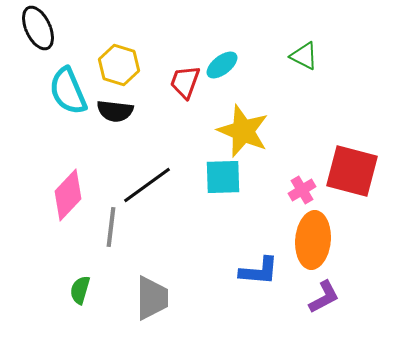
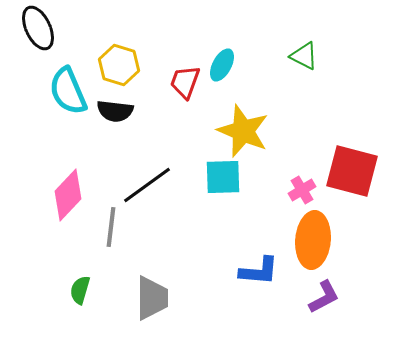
cyan ellipse: rotated 24 degrees counterclockwise
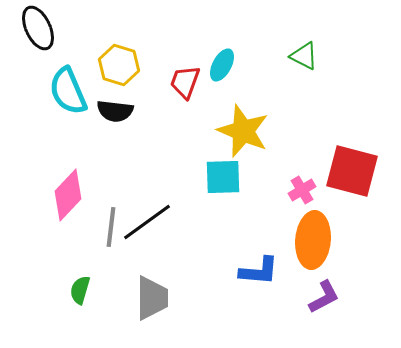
black line: moved 37 px down
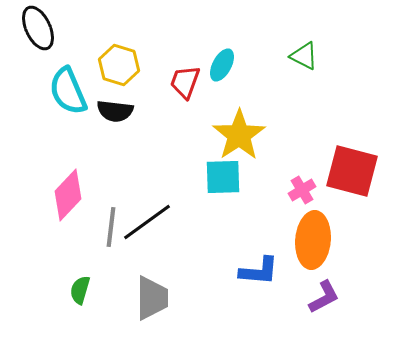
yellow star: moved 4 px left, 4 px down; rotated 16 degrees clockwise
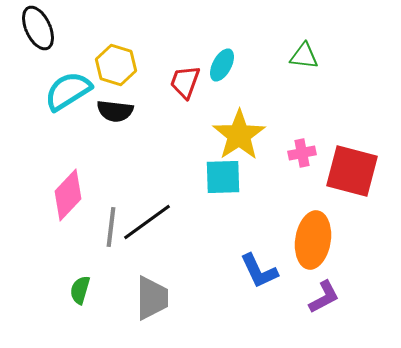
green triangle: rotated 20 degrees counterclockwise
yellow hexagon: moved 3 px left
cyan semicircle: rotated 81 degrees clockwise
pink cross: moved 37 px up; rotated 20 degrees clockwise
orange ellipse: rotated 4 degrees clockwise
blue L-shape: rotated 60 degrees clockwise
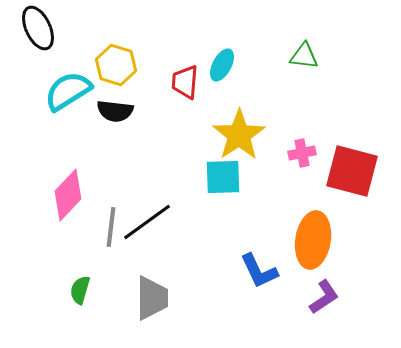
red trapezoid: rotated 15 degrees counterclockwise
purple L-shape: rotated 6 degrees counterclockwise
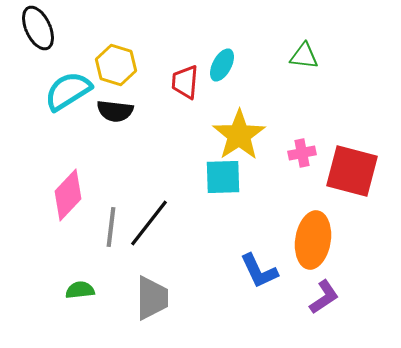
black line: moved 2 px right, 1 px down; rotated 16 degrees counterclockwise
green semicircle: rotated 68 degrees clockwise
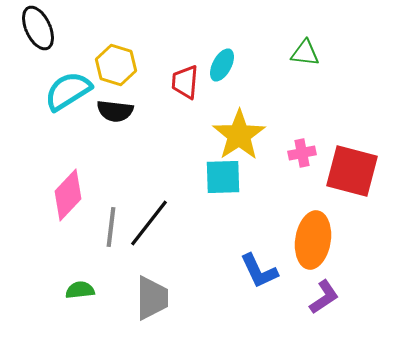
green triangle: moved 1 px right, 3 px up
